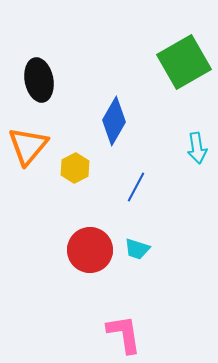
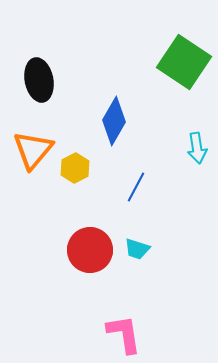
green square: rotated 26 degrees counterclockwise
orange triangle: moved 5 px right, 4 px down
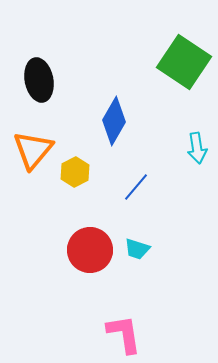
yellow hexagon: moved 4 px down
blue line: rotated 12 degrees clockwise
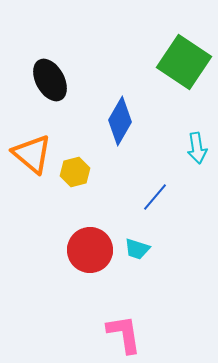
black ellipse: moved 11 px right; rotated 18 degrees counterclockwise
blue diamond: moved 6 px right
orange triangle: moved 1 px left, 4 px down; rotated 30 degrees counterclockwise
yellow hexagon: rotated 12 degrees clockwise
blue line: moved 19 px right, 10 px down
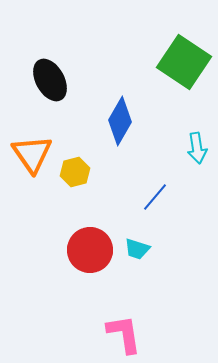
orange triangle: rotated 15 degrees clockwise
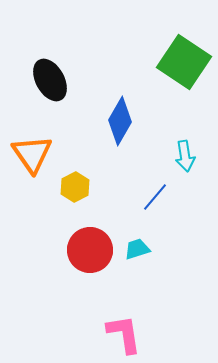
cyan arrow: moved 12 px left, 8 px down
yellow hexagon: moved 15 px down; rotated 12 degrees counterclockwise
cyan trapezoid: rotated 144 degrees clockwise
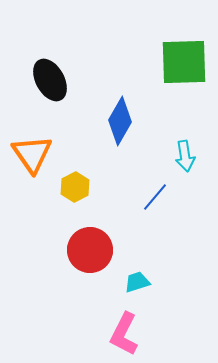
green square: rotated 36 degrees counterclockwise
cyan trapezoid: moved 33 px down
pink L-shape: rotated 144 degrees counterclockwise
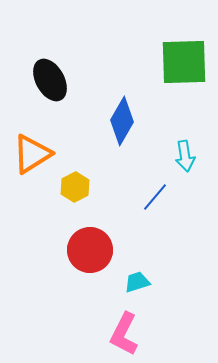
blue diamond: moved 2 px right
orange triangle: rotated 33 degrees clockwise
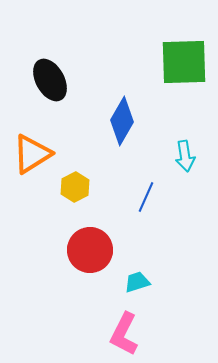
blue line: moved 9 px left; rotated 16 degrees counterclockwise
